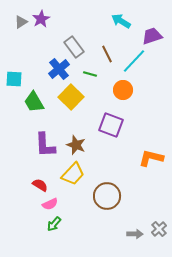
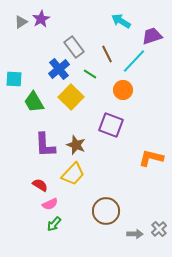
green line: rotated 16 degrees clockwise
brown circle: moved 1 px left, 15 px down
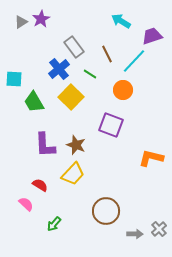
pink semicircle: moved 24 px left; rotated 112 degrees counterclockwise
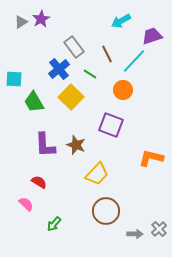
cyan arrow: rotated 60 degrees counterclockwise
yellow trapezoid: moved 24 px right
red semicircle: moved 1 px left, 3 px up
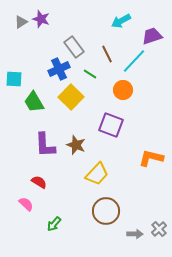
purple star: rotated 24 degrees counterclockwise
blue cross: rotated 15 degrees clockwise
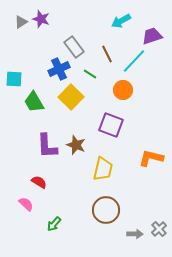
purple L-shape: moved 2 px right, 1 px down
yellow trapezoid: moved 6 px right, 5 px up; rotated 30 degrees counterclockwise
brown circle: moved 1 px up
